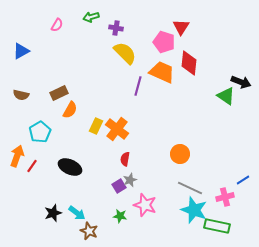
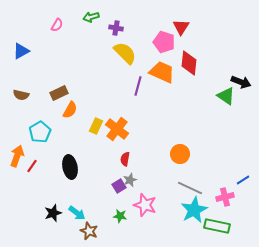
black ellipse: rotated 55 degrees clockwise
cyan star: rotated 24 degrees clockwise
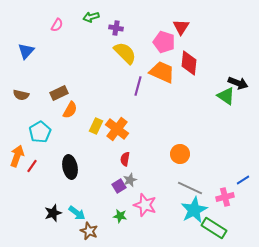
blue triangle: moved 5 px right; rotated 18 degrees counterclockwise
black arrow: moved 3 px left, 1 px down
green rectangle: moved 3 px left, 2 px down; rotated 20 degrees clockwise
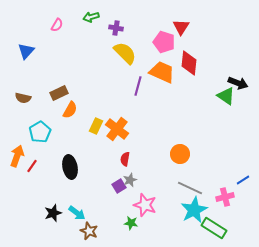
brown semicircle: moved 2 px right, 3 px down
green star: moved 11 px right, 7 px down
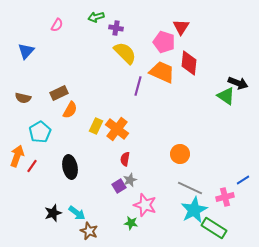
green arrow: moved 5 px right
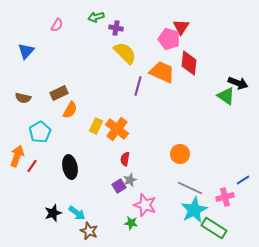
pink pentagon: moved 5 px right, 3 px up
